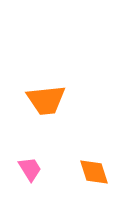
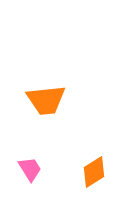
orange diamond: rotated 76 degrees clockwise
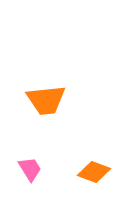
orange diamond: rotated 52 degrees clockwise
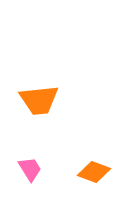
orange trapezoid: moved 7 px left
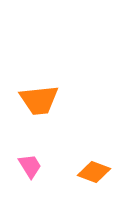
pink trapezoid: moved 3 px up
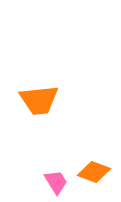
pink trapezoid: moved 26 px right, 16 px down
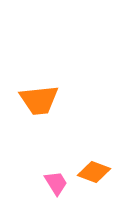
pink trapezoid: moved 1 px down
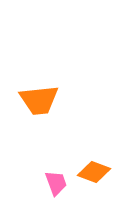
pink trapezoid: rotated 12 degrees clockwise
